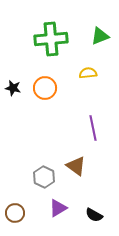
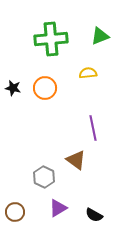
brown triangle: moved 6 px up
brown circle: moved 1 px up
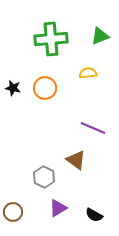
purple line: rotated 55 degrees counterclockwise
brown circle: moved 2 px left
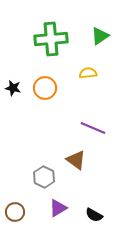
green triangle: rotated 12 degrees counterclockwise
brown circle: moved 2 px right
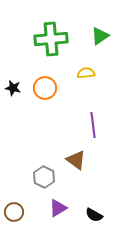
yellow semicircle: moved 2 px left
purple line: moved 3 px up; rotated 60 degrees clockwise
brown circle: moved 1 px left
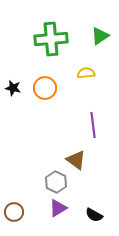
gray hexagon: moved 12 px right, 5 px down
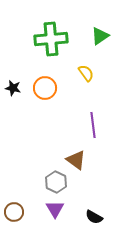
yellow semicircle: rotated 60 degrees clockwise
purple triangle: moved 3 px left, 1 px down; rotated 30 degrees counterclockwise
black semicircle: moved 2 px down
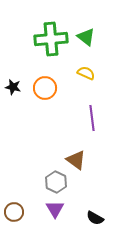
green triangle: moved 14 px left, 1 px down; rotated 48 degrees counterclockwise
yellow semicircle: rotated 30 degrees counterclockwise
black star: moved 1 px up
purple line: moved 1 px left, 7 px up
black semicircle: moved 1 px right, 1 px down
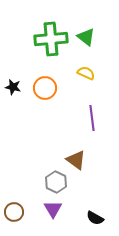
purple triangle: moved 2 px left
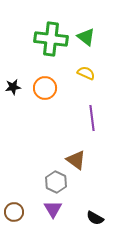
green cross: rotated 12 degrees clockwise
black star: rotated 21 degrees counterclockwise
